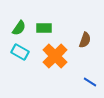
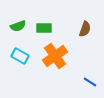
green semicircle: moved 1 px left, 2 px up; rotated 35 degrees clockwise
brown semicircle: moved 11 px up
cyan rectangle: moved 4 px down
orange cross: rotated 10 degrees clockwise
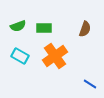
blue line: moved 2 px down
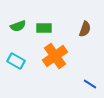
cyan rectangle: moved 4 px left, 5 px down
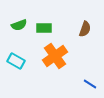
green semicircle: moved 1 px right, 1 px up
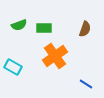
cyan rectangle: moved 3 px left, 6 px down
blue line: moved 4 px left
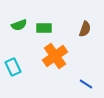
cyan rectangle: rotated 36 degrees clockwise
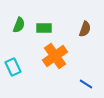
green semicircle: rotated 49 degrees counterclockwise
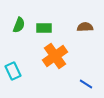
brown semicircle: moved 2 px up; rotated 112 degrees counterclockwise
cyan rectangle: moved 4 px down
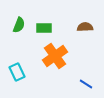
cyan rectangle: moved 4 px right, 1 px down
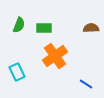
brown semicircle: moved 6 px right, 1 px down
